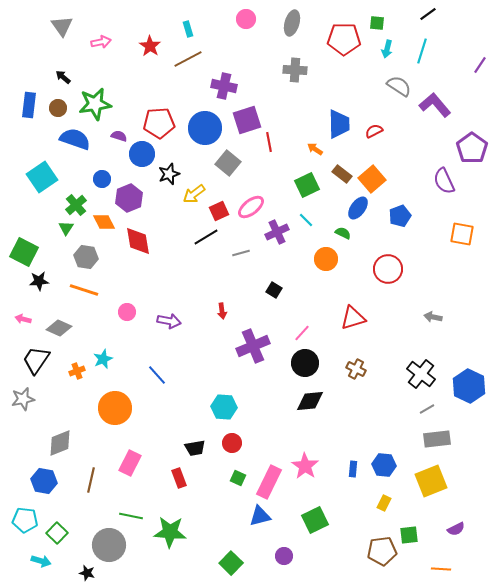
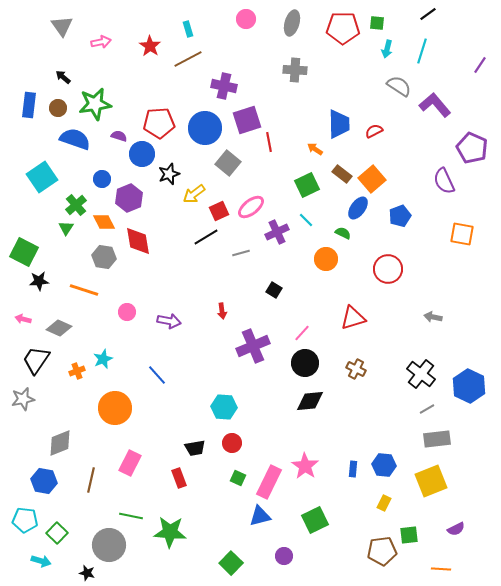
red pentagon at (344, 39): moved 1 px left, 11 px up
purple pentagon at (472, 148): rotated 12 degrees counterclockwise
gray hexagon at (86, 257): moved 18 px right
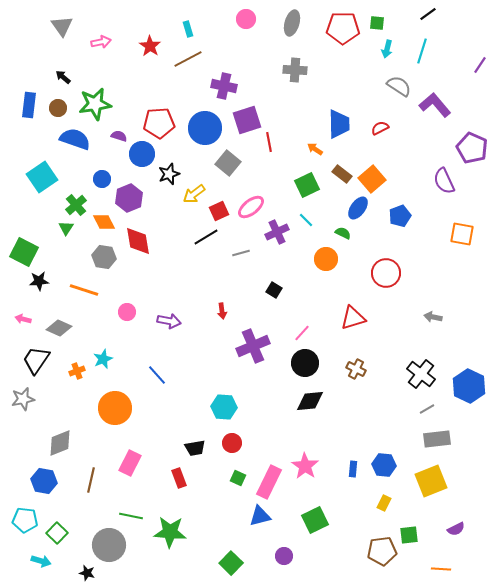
red semicircle at (374, 131): moved 6 px right, 3 px up
red circle at (388, 269): moved 2 px left, 4 px down
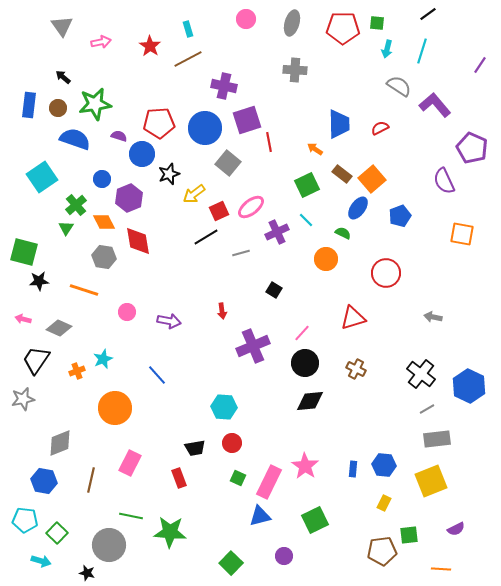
green square at (24, 252): rotated 12 degrees counterclockwise
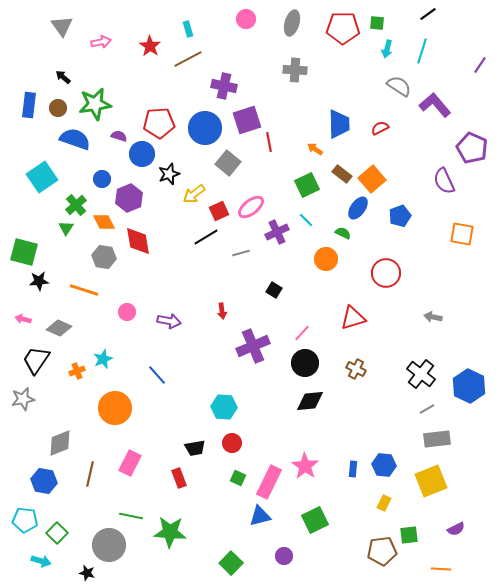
brown line at (91, 480): moved 1 px left, 6 px up
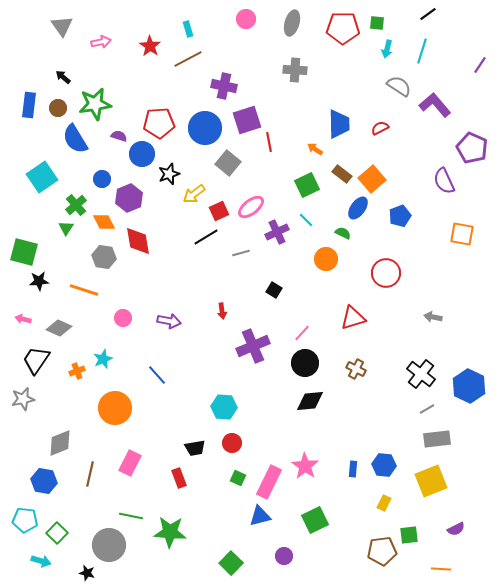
blue semicircle at (75, 139): rotated 140 degrees counterclockwise
pink circle at (127, 312): moved 4 px left, 6 px down
